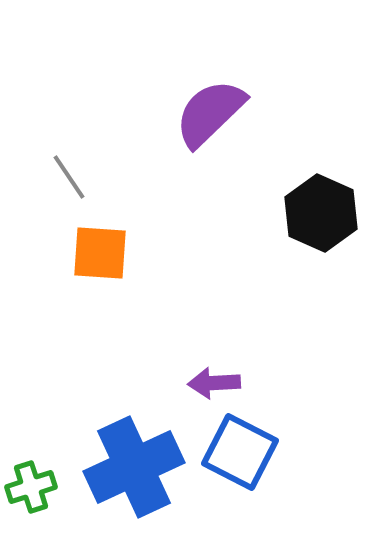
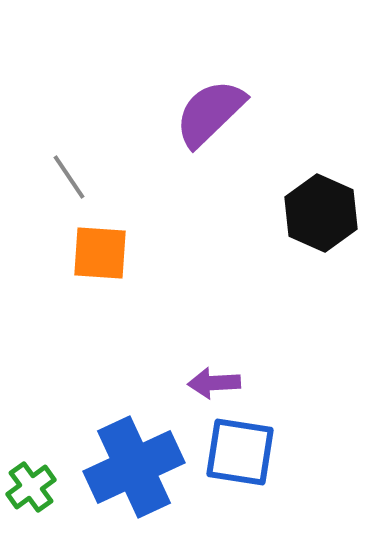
blue square: rotated 18 degrees counterclockwise
green cross: rotated 18 degrees counterclockwise
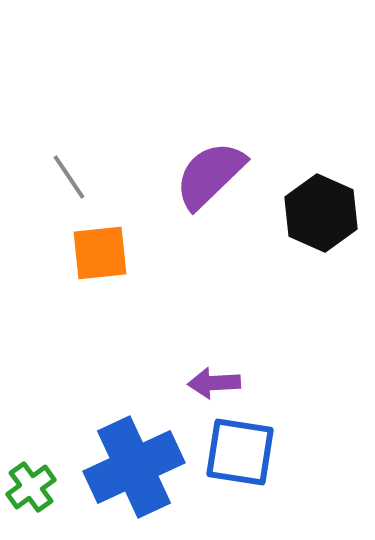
purple semicircle: moved 62 px down
orange square: rotated 10 degrees counterclockwise
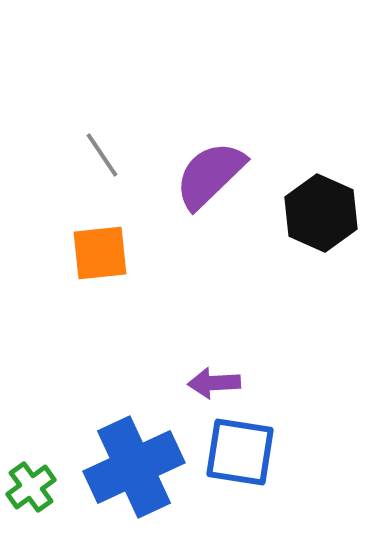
gray line: moved 33 px right, 22 px up
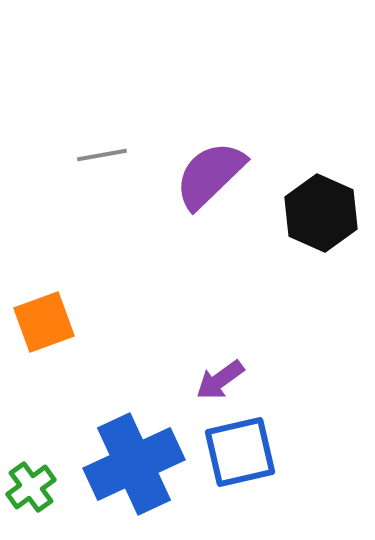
gray line: rotated 66 degrees counterclockwise
orange square: moved 56 px left, 69 px down; rotated 14 degrees counterclockwise
purple arrow: moved 6 px right, 3 px up; rotated 33 degrees counterclockwise
blue square: rotated 22 degrees counterclockwise
blue cross: moved 3 px up
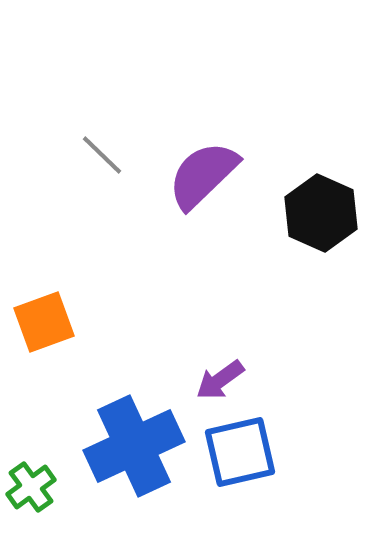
gray line: rotated 54 degrees clockwise
purple semicircle: moved 7 px left
blue cross: moved 18 px up
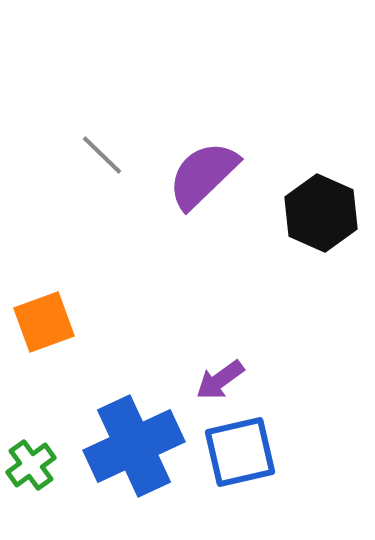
green cross: moved 22 px up
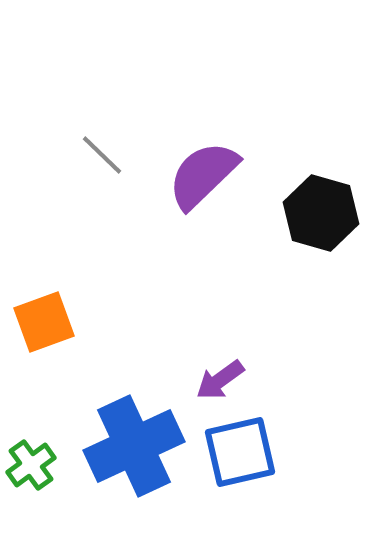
black hexagon: rotated 8 degrees counterclockwise
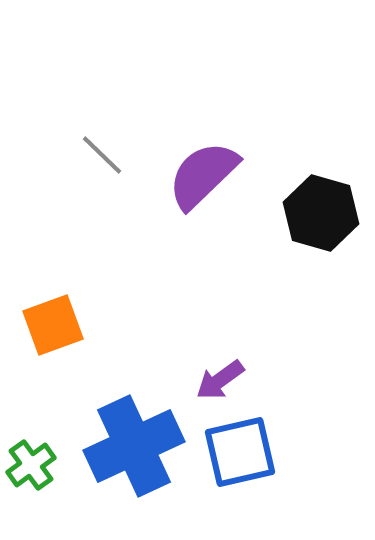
orange square: moved 9 px right, 3 px down
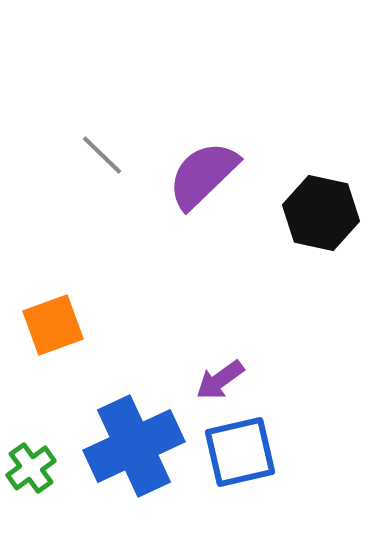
black hexagon: rotated 4 degrees counterclockwise
green cross: moved 3 px down
